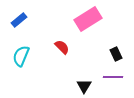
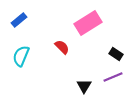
pink rectangle: moved 4 px down
black rectangle: rotated 32 degrees counterclockwise
purple line: rotated 24 degrees counterclockwise
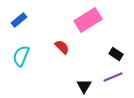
pink rectangle: moved 3 px up
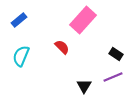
pink rectangle: moved 5 px left; rotated 16 degrees counterclockwise
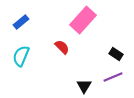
blue rectangle: moved 2 px right, 2 px down
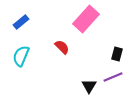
pink rectangle: moved 3 px right, 1 px up
black rectangle: moved 1 px right; rotated 72 degrees clockwise
black triangle: moved 5 px right
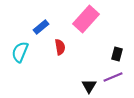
blue rectangle: moved 20 px right, 5 px down
red semicircle: moved 2 px left; rotated 35 degrees clockwise
cyan semicircle: moved 1 px left, 4 px up
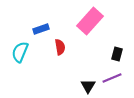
pink rectangle: moved 4 px right, 2 px down
blue rectangle: moved 2 px down; rotated 21 degrees clockwise
purple line: moved 1 px left, 1 px down
black triangle: moved 1 px left
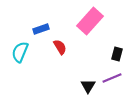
red semicircle: rotated 21 degrees counterclockwise
